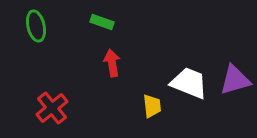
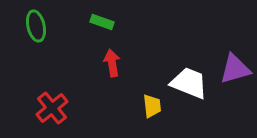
purple triangle: moved 11 px up
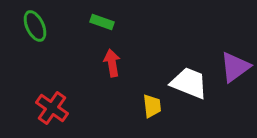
green ellipse: moved 1 px left; rotated 12 degrees counterclockwise
purple triangle: moved 2 px up; rotated 20 degrees counterclockwise
red cross: rotated 16 degrees counterclockwise
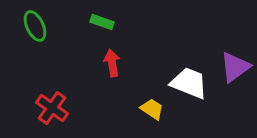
yellow trapezoid: moved 3 px down; rotated 50 degrees counterclockwise
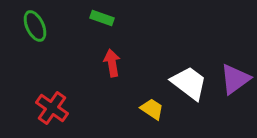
green rectangle: moved 4 px up
purple triangle: moved 12 px down
white trapezoid: rotated 15 degrees clockwise
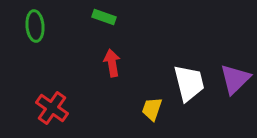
green rectangle: moved 2 px right, 1 px up
green ellipse: rotated 20 degrees clockwise
purple triangle: rotated 8 degrees counterclockwise
white trapezoid: rotated 39 degrees clockwise
yellow trapezoid: rotated 105 degrees counterclockwise
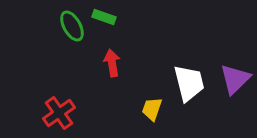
green ellipse: moved 37 px right; rotated 24 degrees counterclockwise
red cross: moved 7 px right, 5 px down; rotated 20 degrees clockwise
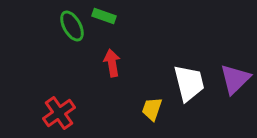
green rectangle: moved 1 px up
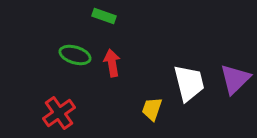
green ellipse: moved 3 px right, 29 px down; rotated 44 degrees counterclockwise
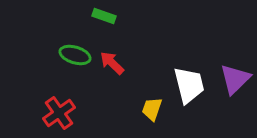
red arrow: rotated 36 degrees counterclockwise
white trapezoid: moved 2 px down
